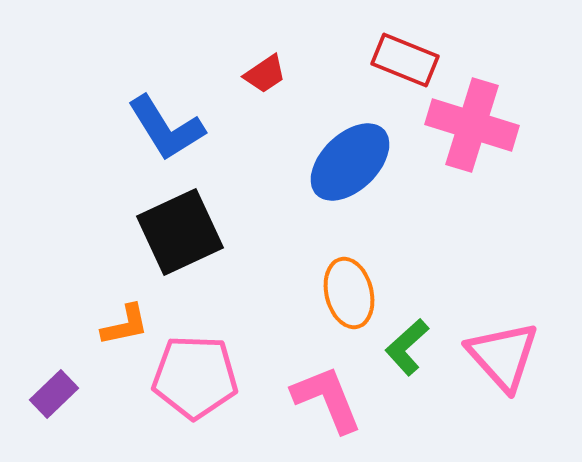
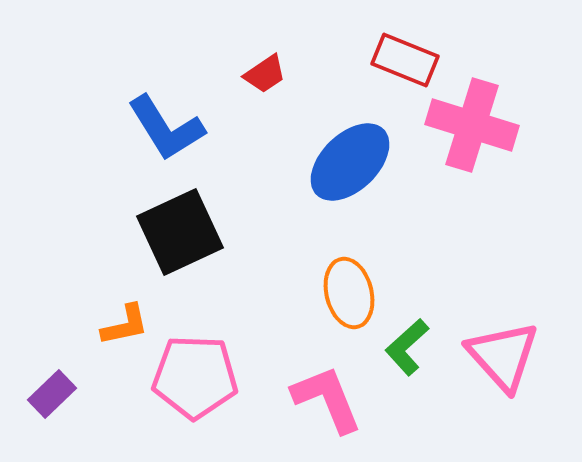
purple rectangle: moved 2 px left
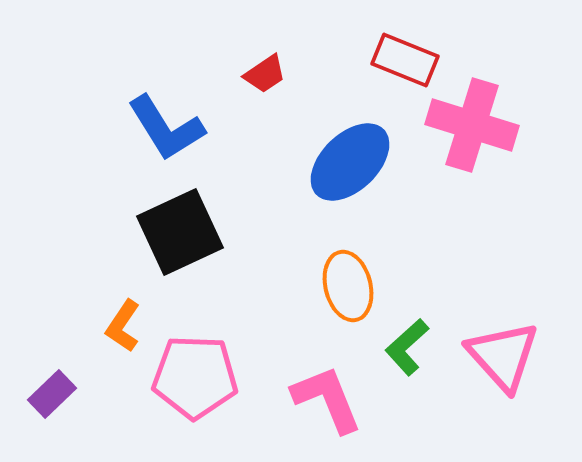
orange ellipse: moved 1 px left, 7 px up
orange L-shape: moved 2 px left, 1 px down; rotated 136 degrees clockwise
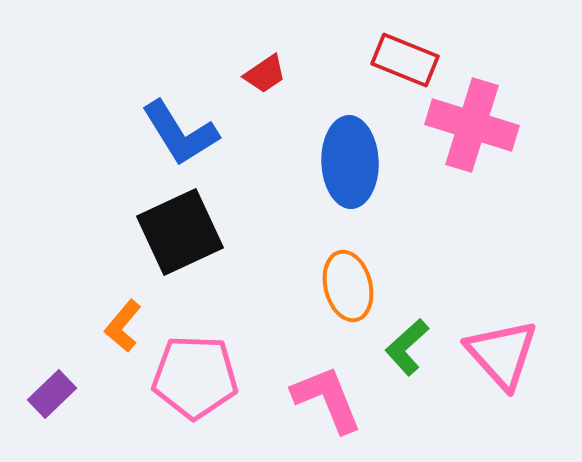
blue L-shape: moved 14 px right, 5 px down
blue ellipse: rotated 48 degrees counterclockwise
orange L-shape: rotated 6 degrees clockwise
pink triangle: moved 1 px left, 2 px up
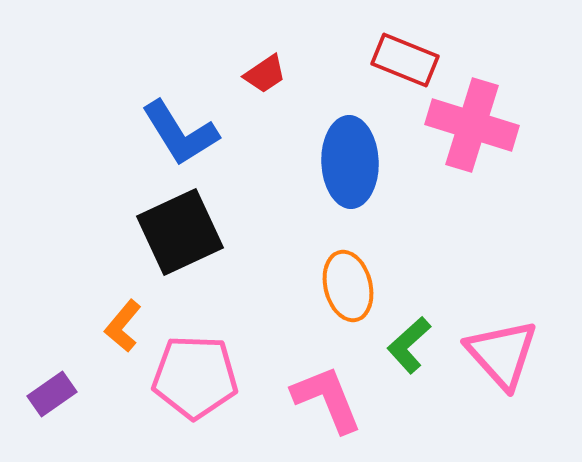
green L-shape: moved 2 px right, 2 px up
purple rectangle: rotated 9 degrees clockwise
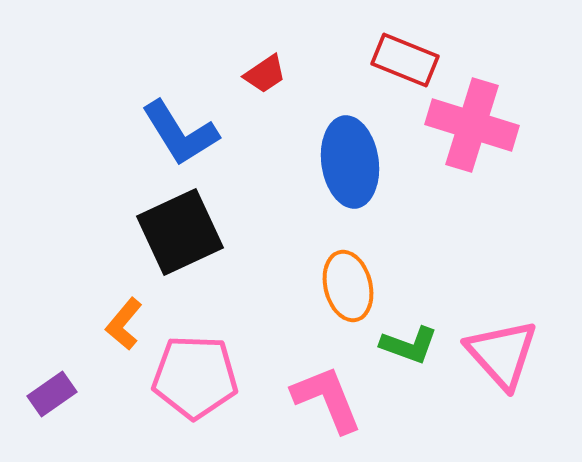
blue ellipse: rotated 6 degrees counterclockwise
orange L-shape: moved 1 px right, 2 px up
green L-shape: rotated 118 degrees counterclockwise
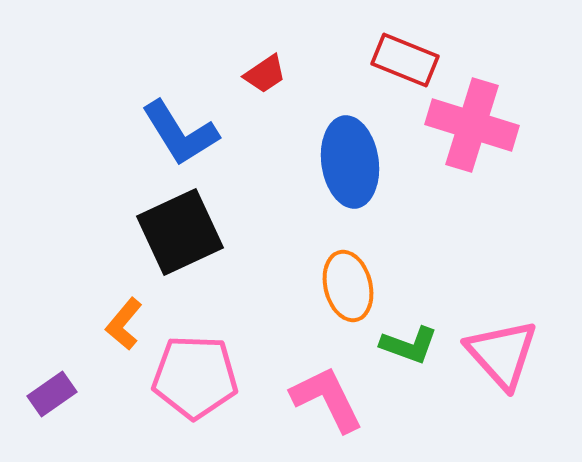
pink L-shape: rotated 4 degrees counterclockwise
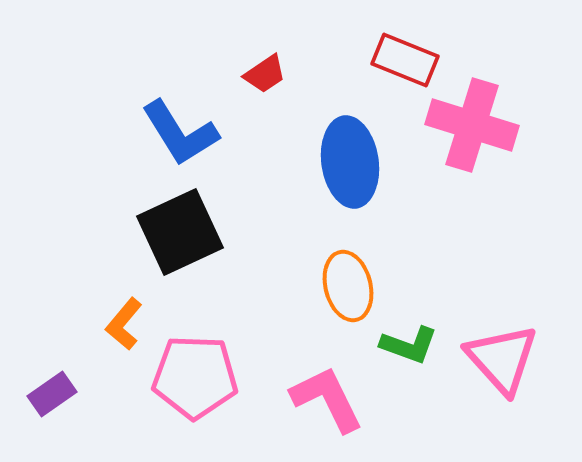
pink triangle: moved 5 px down
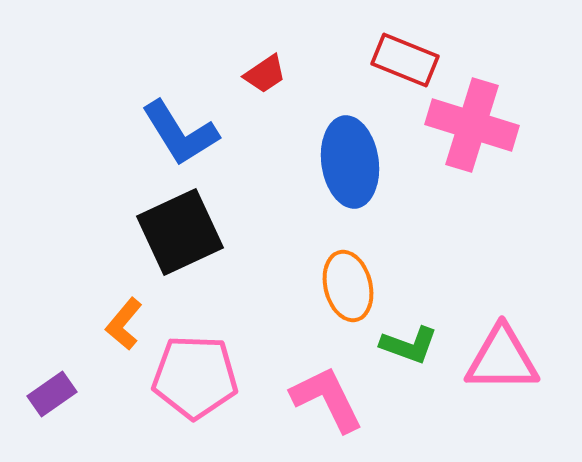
pink triangle: rotated 48 degrees counterclockwise
